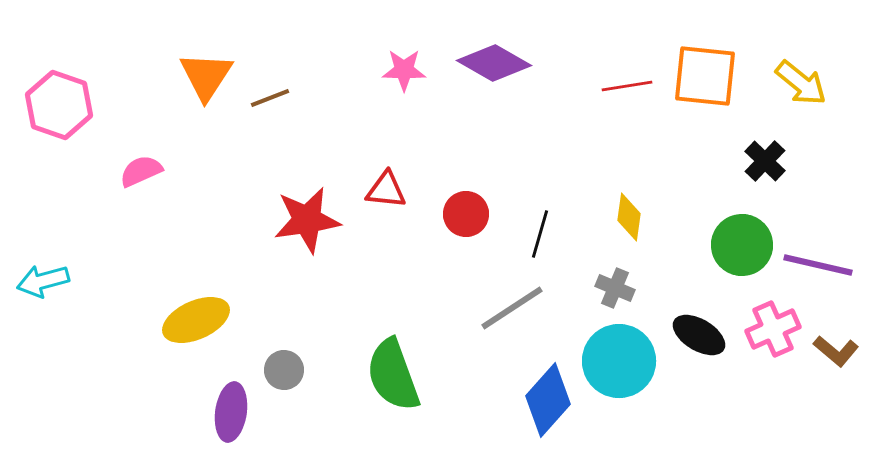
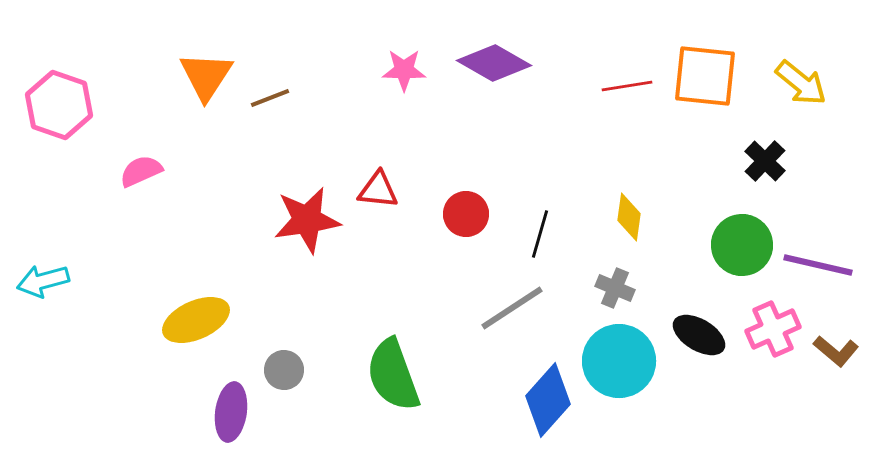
red triangle: moved 8 px left
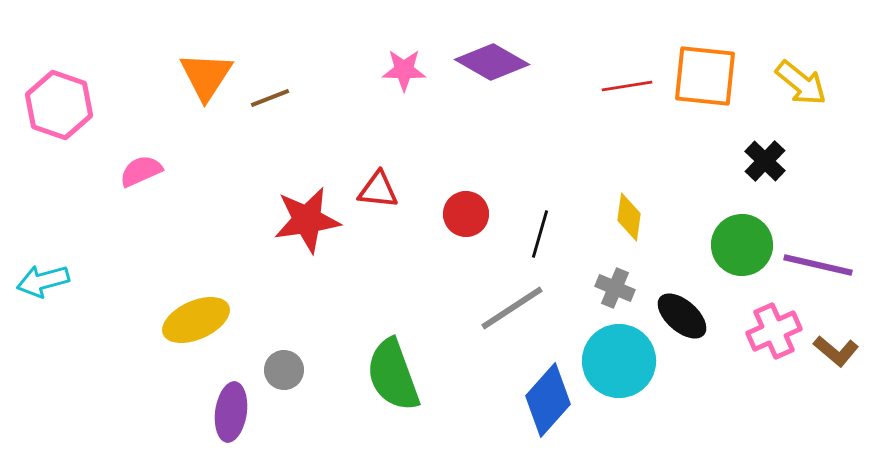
purple diamond: moved 2 px left, 1 px up
pink cross: moved 1 px right, 2 px down
black ellipse: moved 17 px left, 19 px up; rotated 10 degrees clockwise
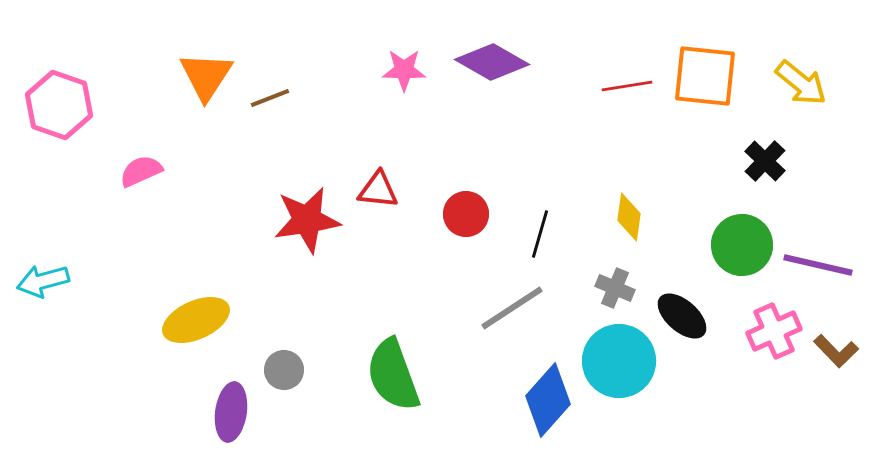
brown L-shape: rotated 6 degrees clockwise
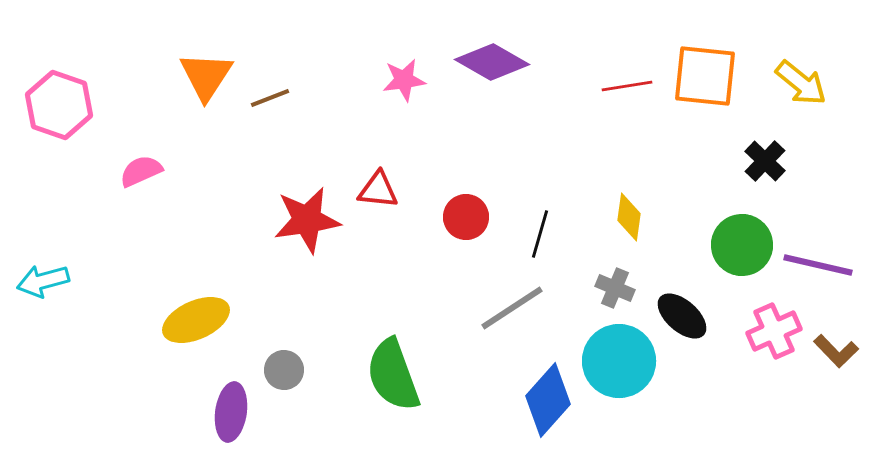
pink star: moved 10 px down; rotated 9 degrees counterclockwise
red circle: moved 3 px down
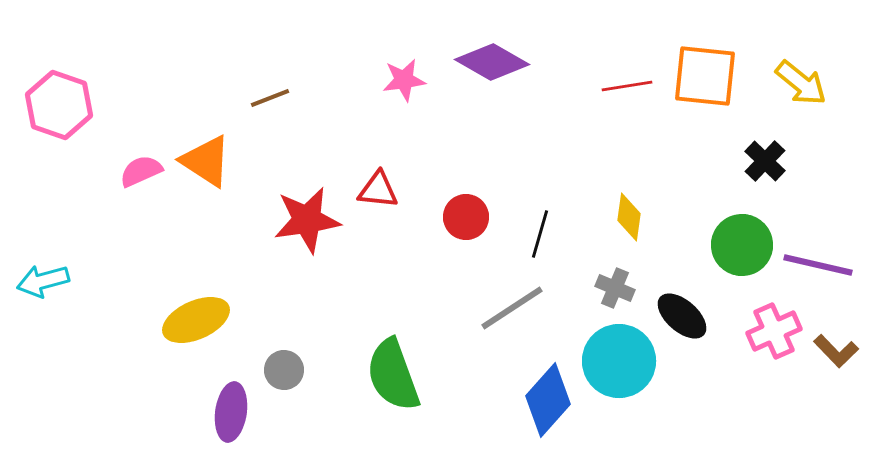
orange triangle: moved 85 px down; rotated 30 degrees counterclockwise
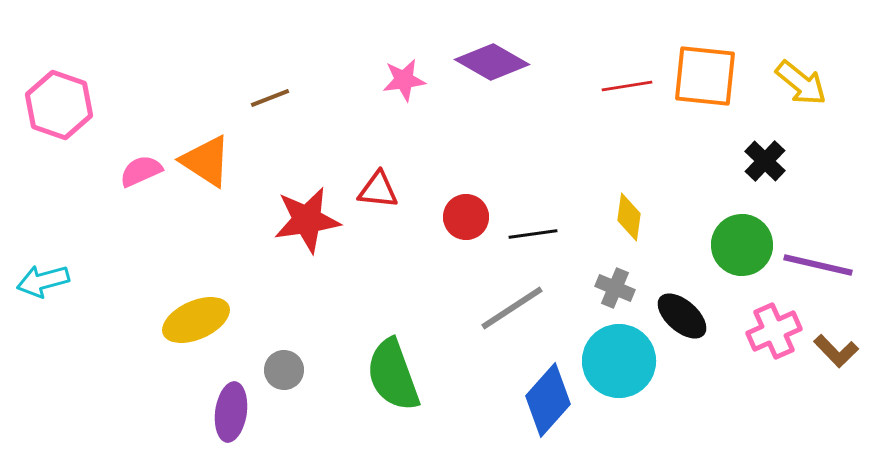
black line: moved 7 px left; rotated 66 degrees clockwise
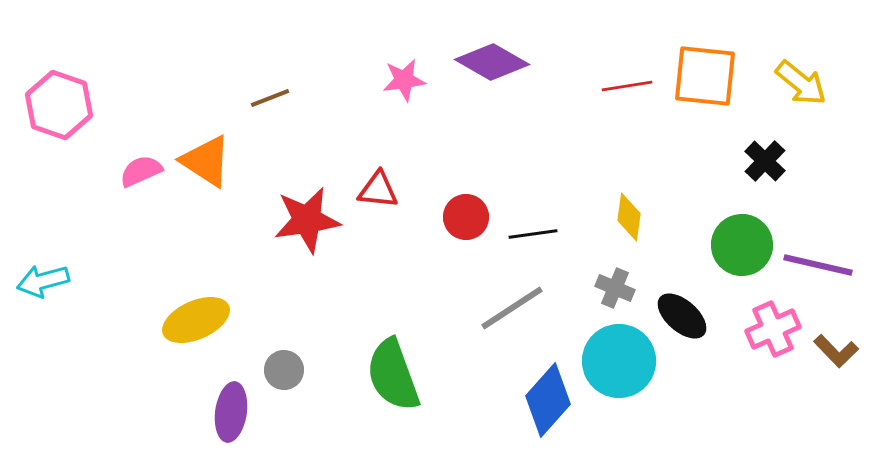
pink cross: moved 1 px left, 2 px up
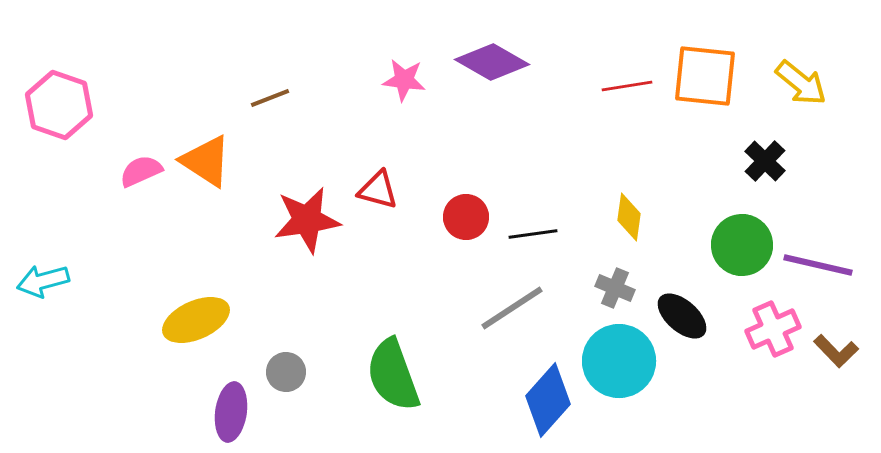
pink star: rotated 15 degrees clockwise
red triangle: rotated 9 degrees clockwise
gray circle: moved 2 px right, 2 px down
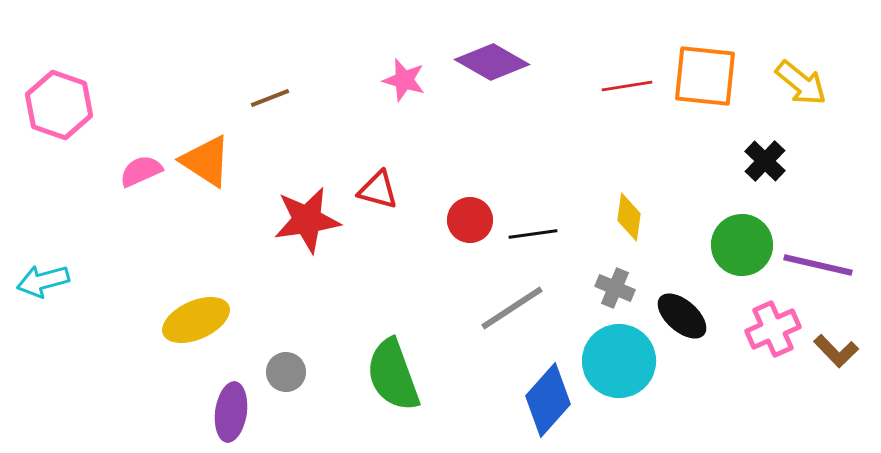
pink star: rotated 9 degrees clockwise
red circle: moved 4 px right, 3 px down
